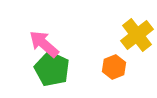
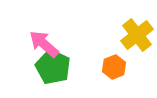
green pentagon: moved 1 px right, 2 px up
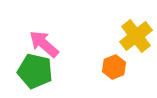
yellow cross: moved 1 px left, 1 px down
green pentagon: moved 18 px left, 4 px down; rotated 12 degrees counterclockwise
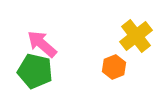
pink arrow: moved 2 px left
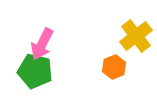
pink arrow: rotated 104 degrees counterclockwise
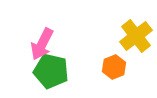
green pentagon: moved 16 px right
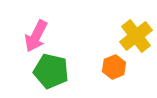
pink arrow: moved 6 px left, 8 px up
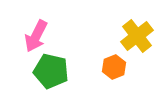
yellow cross: moved 1 px right
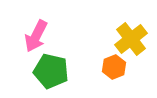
yellow cross: moved 6 px left, 3 px down
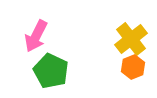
orange hexagon: moved 19 px right
green pentagon: rotated 12 degrees clockwise
